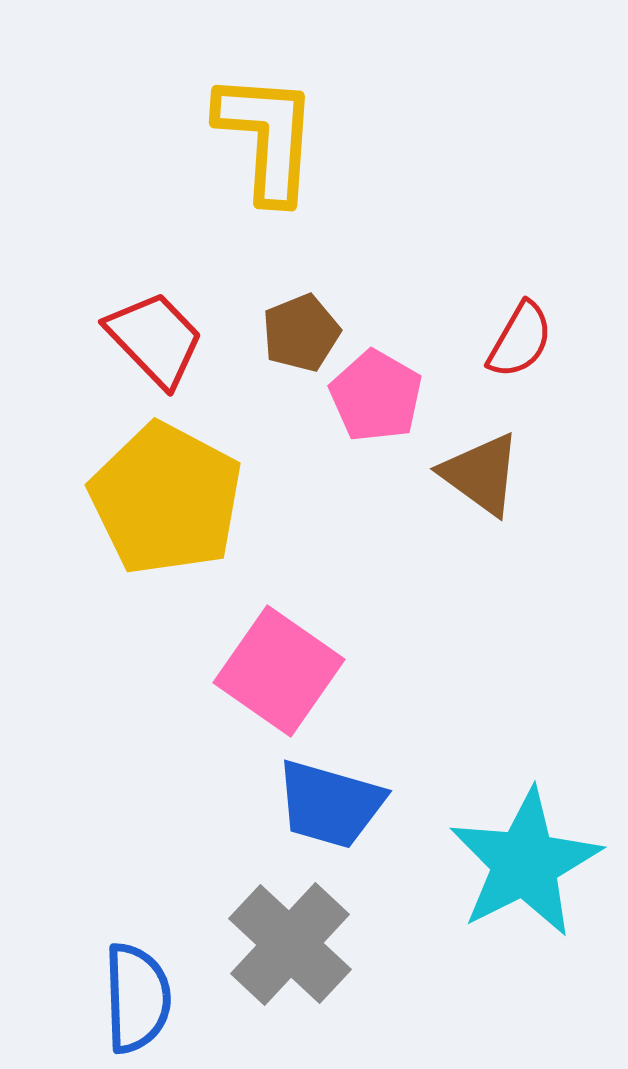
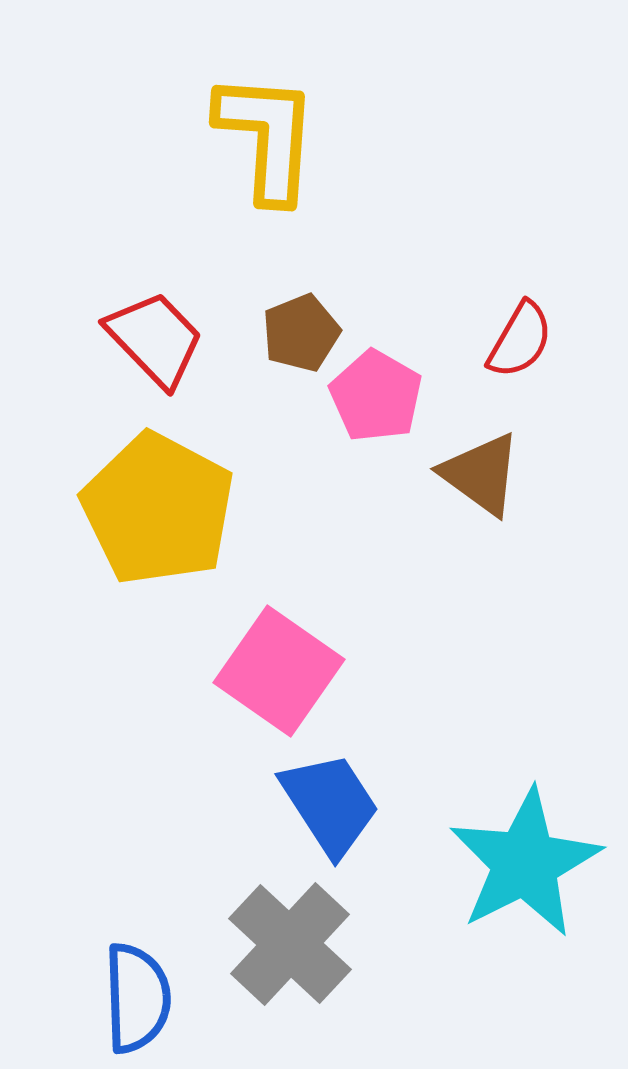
yellow pentagon: moved 8 px left, 10 px down
blue trapezoid: rotated 139 degrees counterclockwise
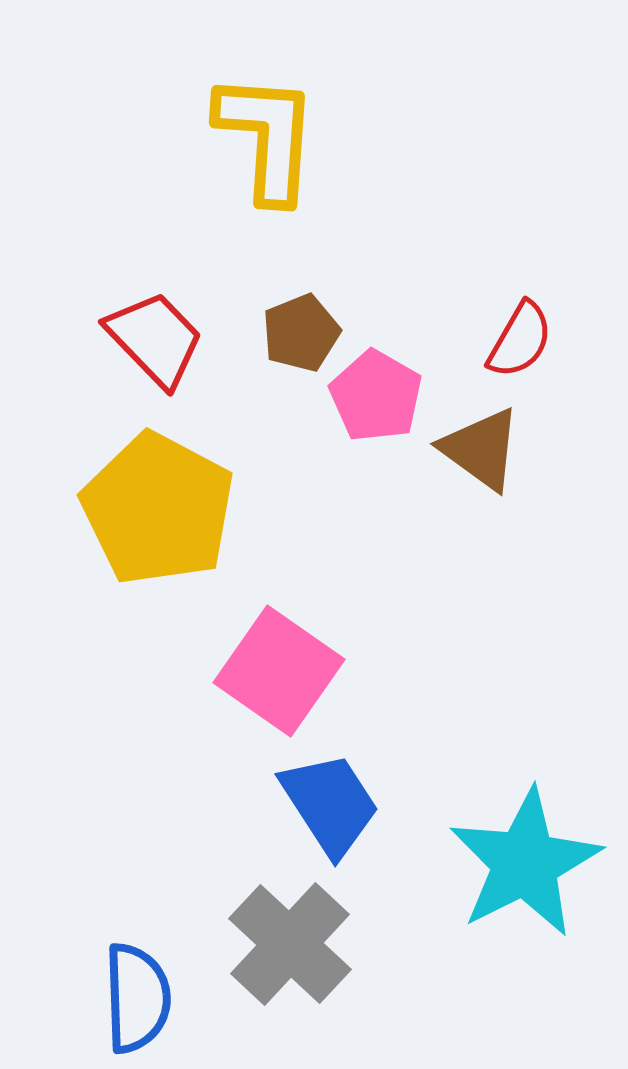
brown triangle: moved 25 px up
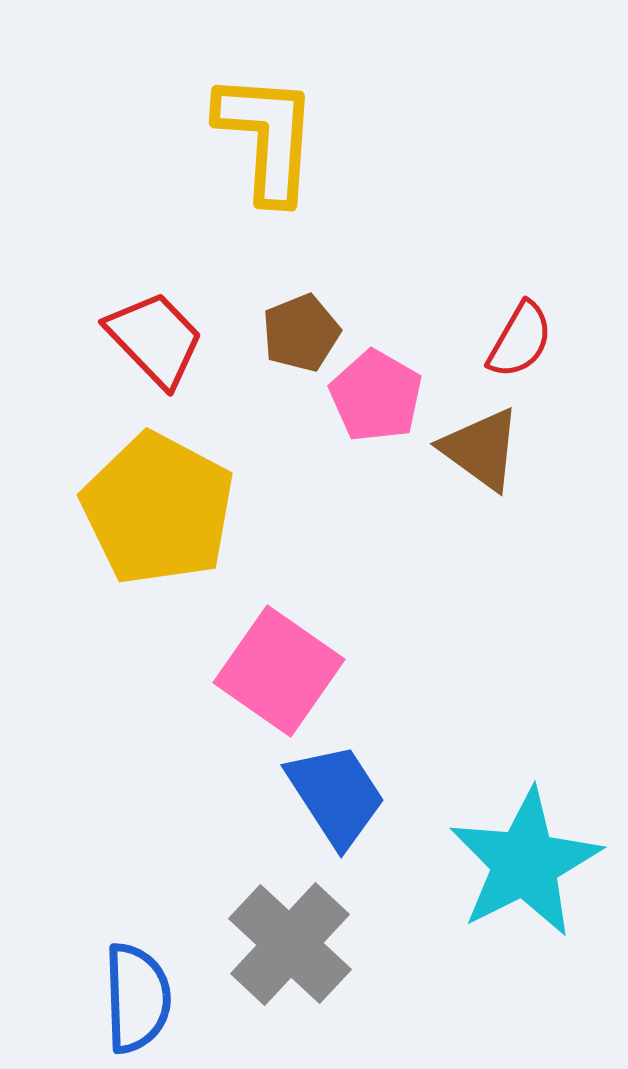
blue trapezoid: moved 6 px right, 9 px up
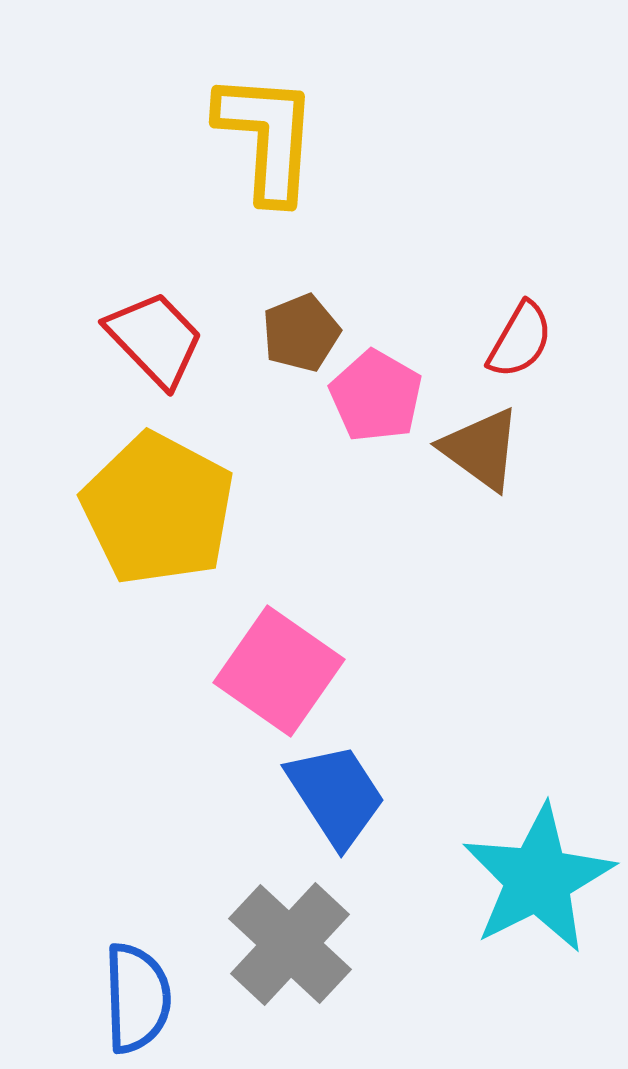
cyan star: moved 13 px right, 16 px down
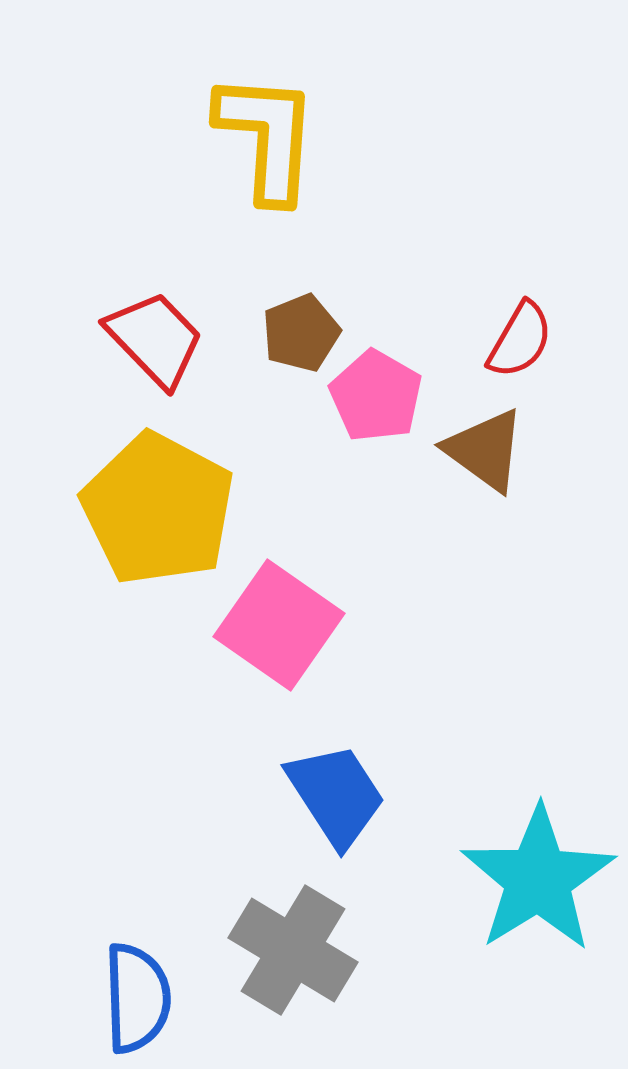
brown triangle: moved 4 px right, 1 px down
pink square: moved 46 px up
cyan star: rotated 5 degrees counterclockwise
gray cross: moved 3 px right, 6 px down; rotated 12 degrees counterclockwise
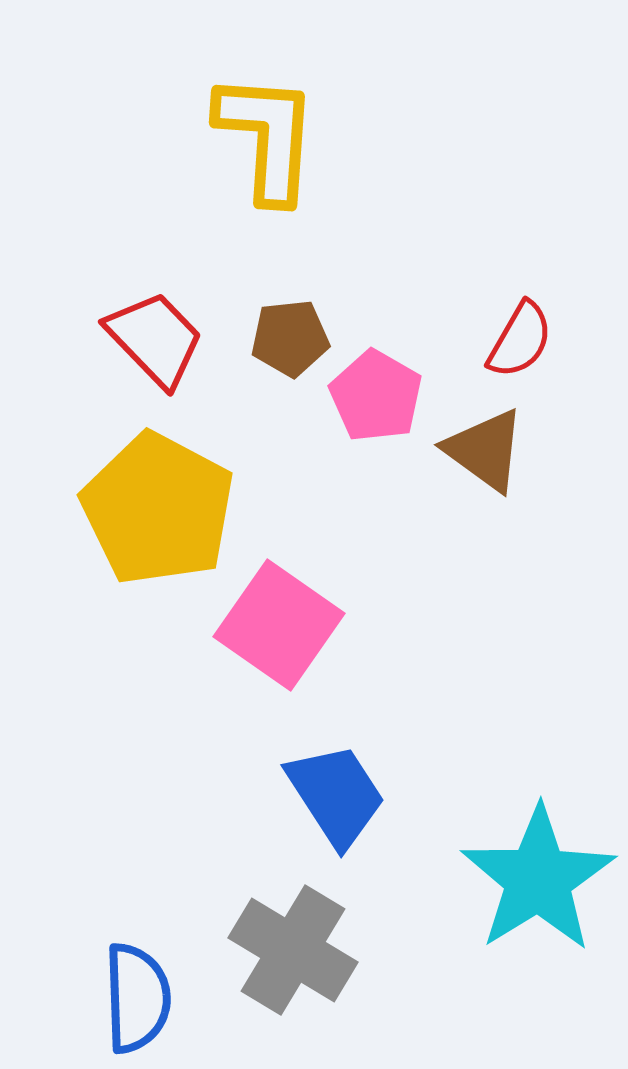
brown pentagon: moved 11 px left, 5 px down; rotated 16 degrees clockwise
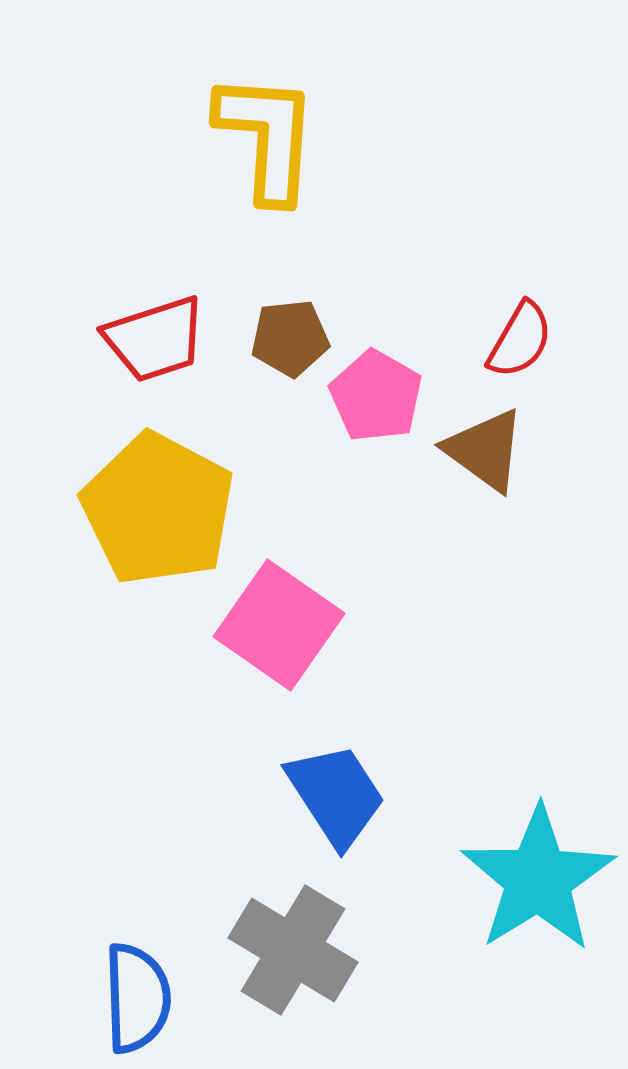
red trapezoid: rotated 116 degrees clockwise
